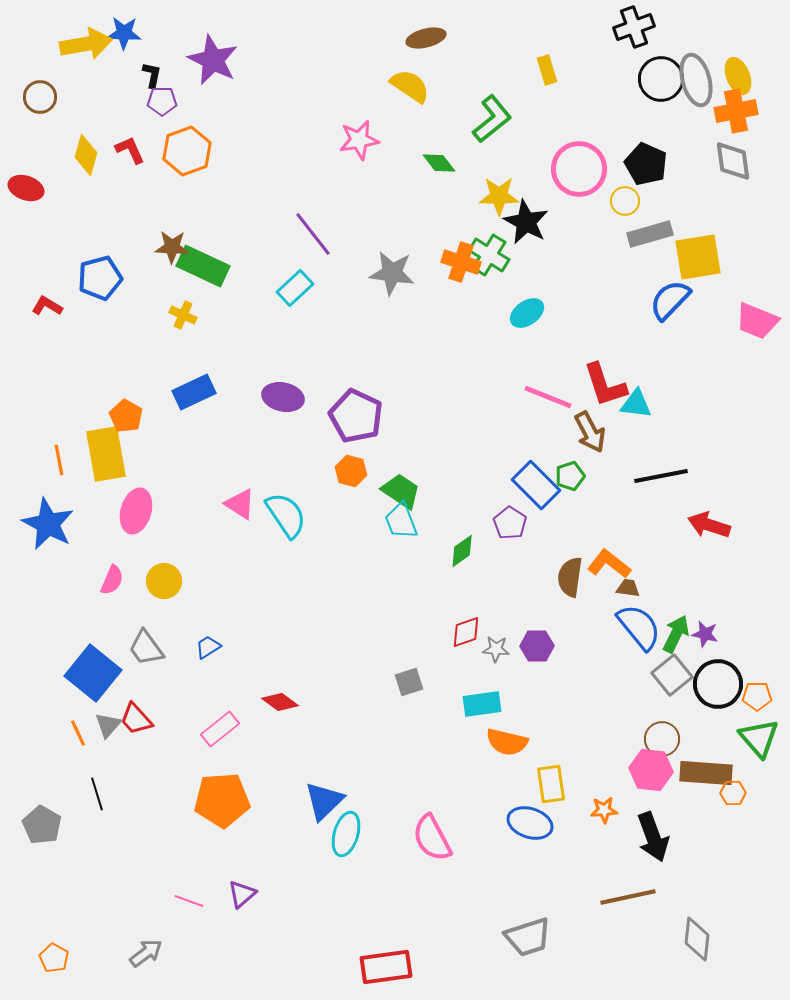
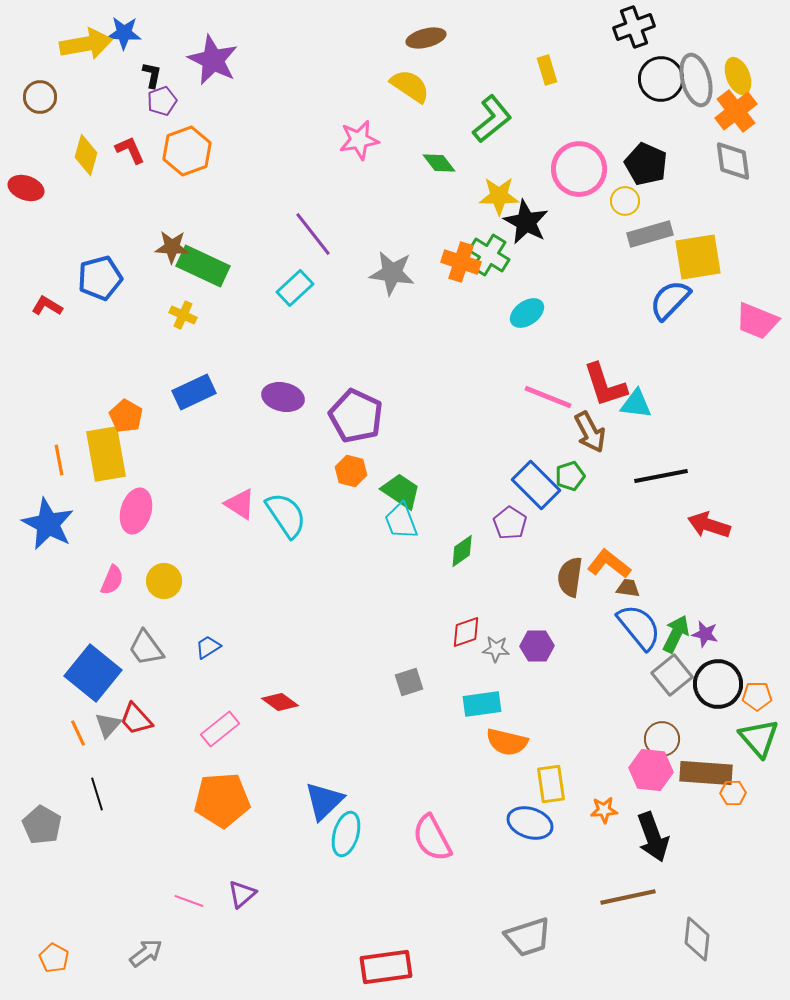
purple pentagon at (162, 101): rotated 20 degrees counterclockwise
orange cross at (736, 111): rotated 27 degrees counterclockwise
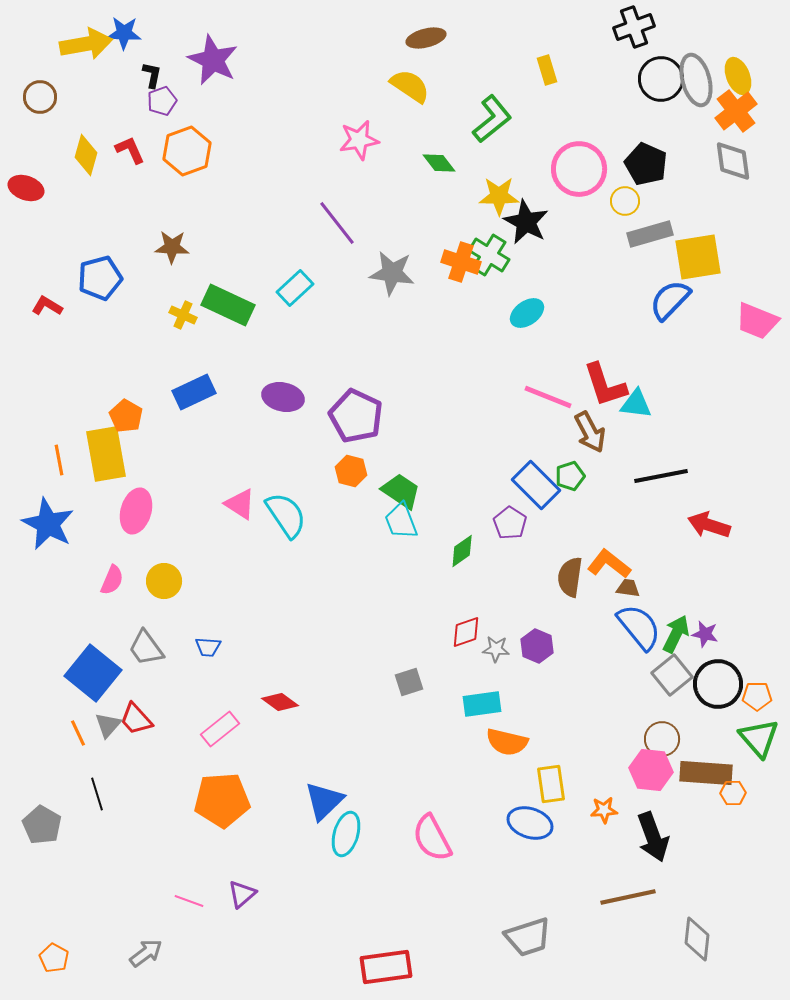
purple line at (313, 234): moved 24 px right, 11 px up
green rectangle at (203, 266): moved 25 px right, 39 px down
purple hexagon at (537, 646): rotated 24 degrees clockwise
blue trapezoid at (208, 647): rotated 144 degrees counterclockwise
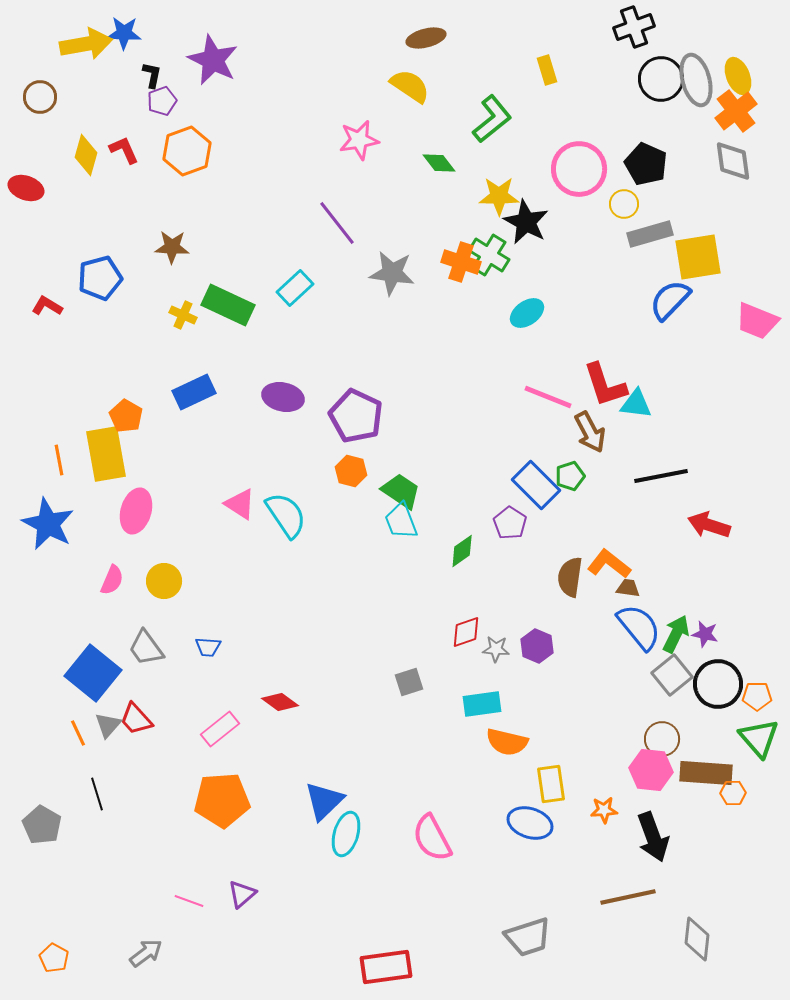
red L-shape at (130, 150): moved 6 px left
yellow circle at (625, 201): moved 1 px left, 3 px down
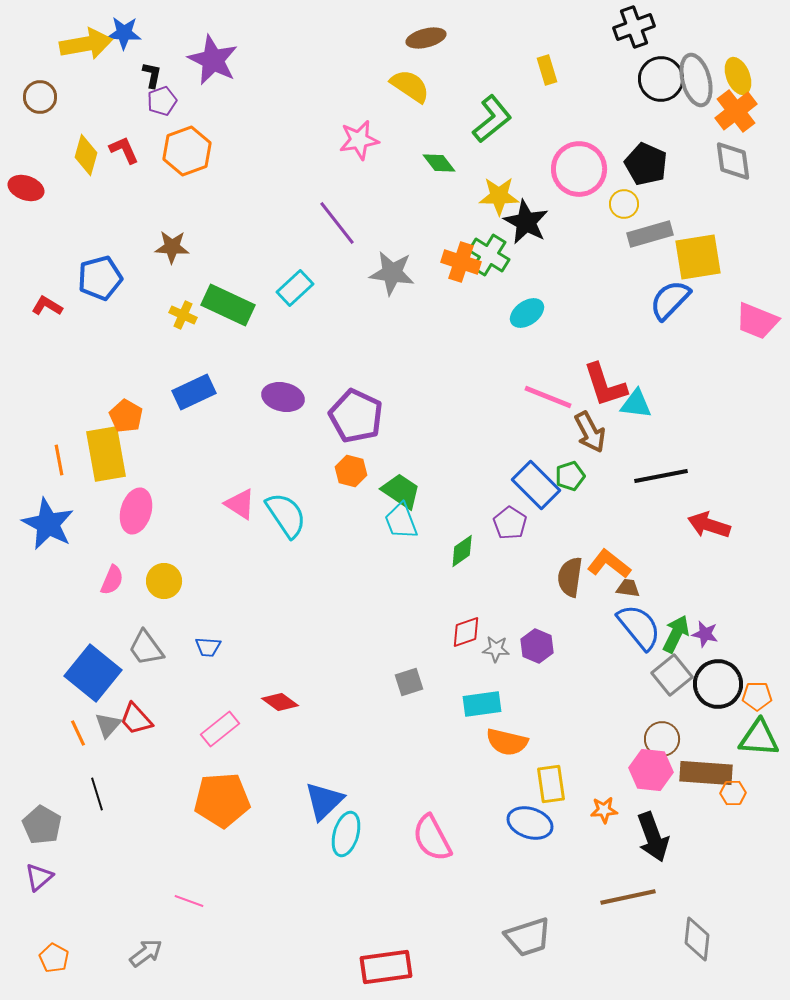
green triangle at (759, 738): rotated 45 degrees counterclockwise
purple triangle at (242, 894): moved 203 px left, 17 px up
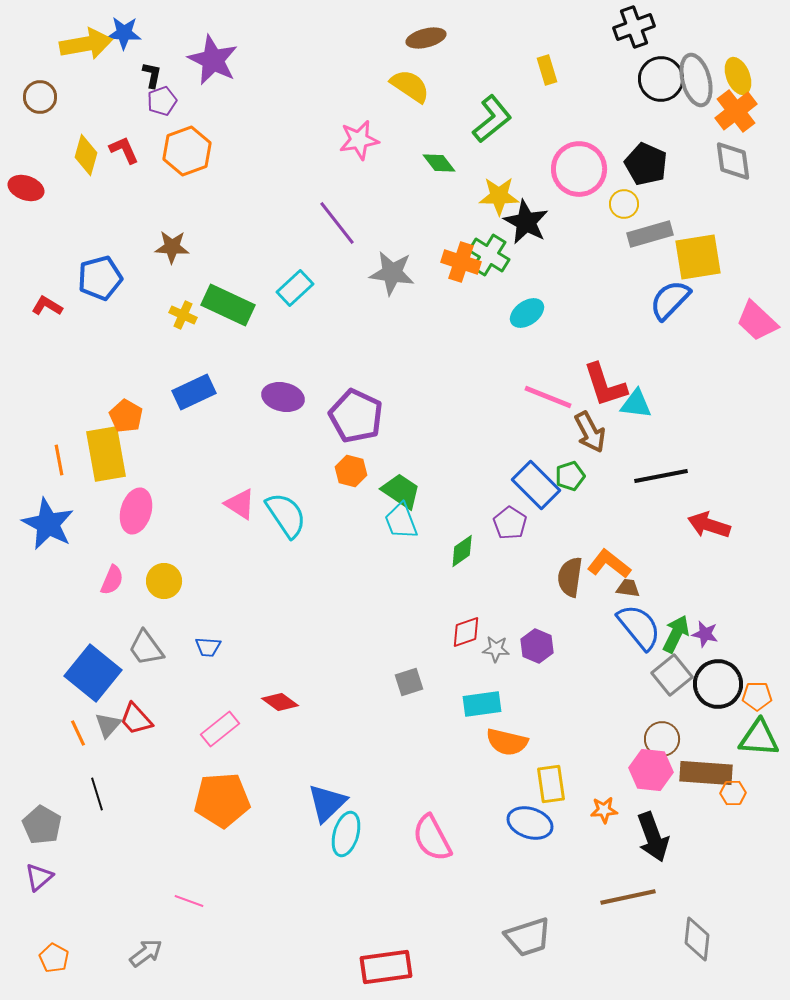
pink trapezoid at (757, 321): rotated 21 degrees clockwise
blue triangle at (324, 801): moved 3 px right, 2 px down
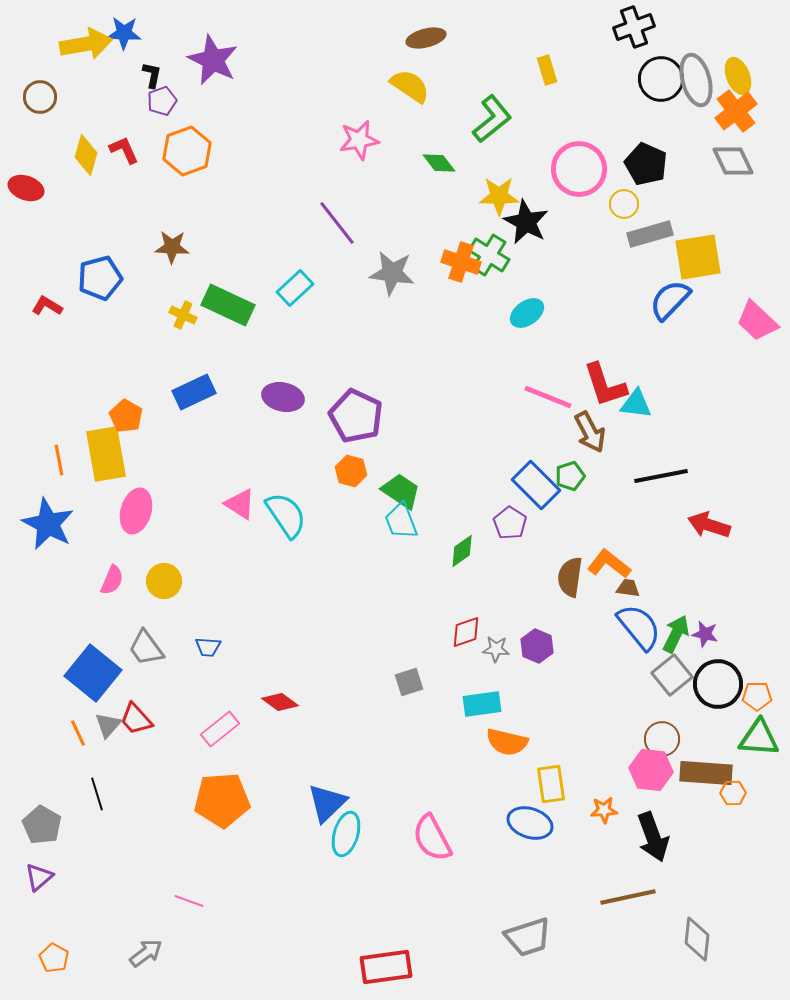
gray diamond at (733, 161): rotated 18 degrees counterclockwise
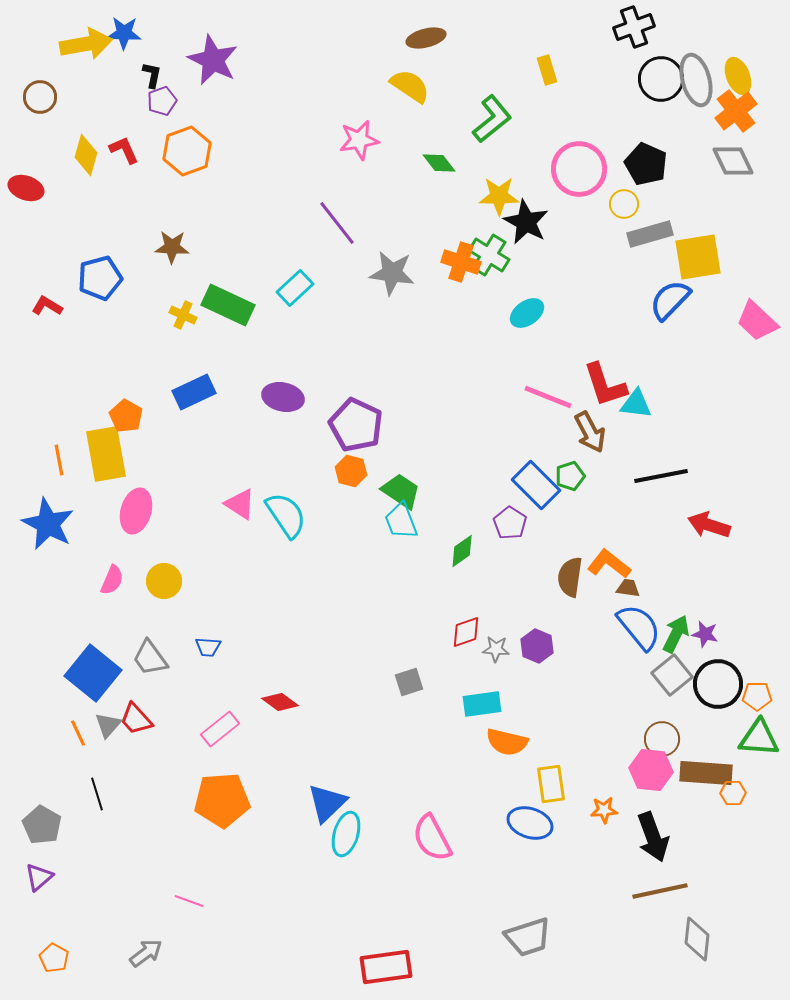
purple pentagon at (356, 416): moved 9 px down
gray trapezoid at (146, 648): moved 4 px right, 10 px down
brown line at (628, 897): moved 32 px right, 6 px up
